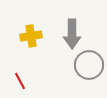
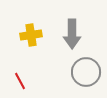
yellow cross: moved 1 px up
gray circle: moved 3 px left, 7 px down
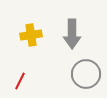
gray circle: moved 2 px down
red line: rotated 54 degrees clockwise
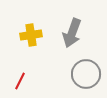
gray arrow: moved 1 px up; rotated 20 degrees clockwise
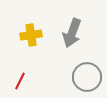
gray circle: moved 1 px right, 3 px down
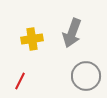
yellow cross: moved 1 px right, 4 px down
gray circle: moved 1 px left, 1 px up
